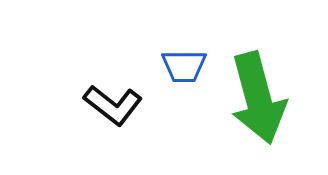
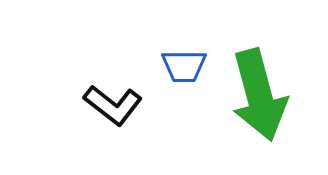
green arrow: moved 1 px right, 3 px up
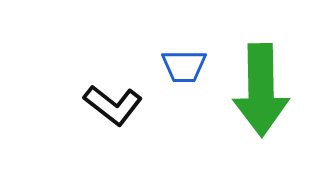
green arrow: moved 2 px right, 5 px up; rotated 14 degrees clockwise
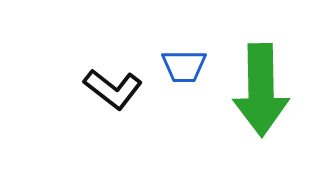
black L-shape: moved 16 px up
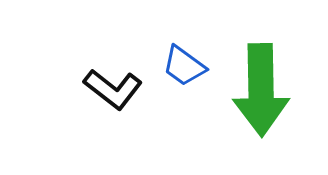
blue trapezoid: rotated 36 degrees clockwise
